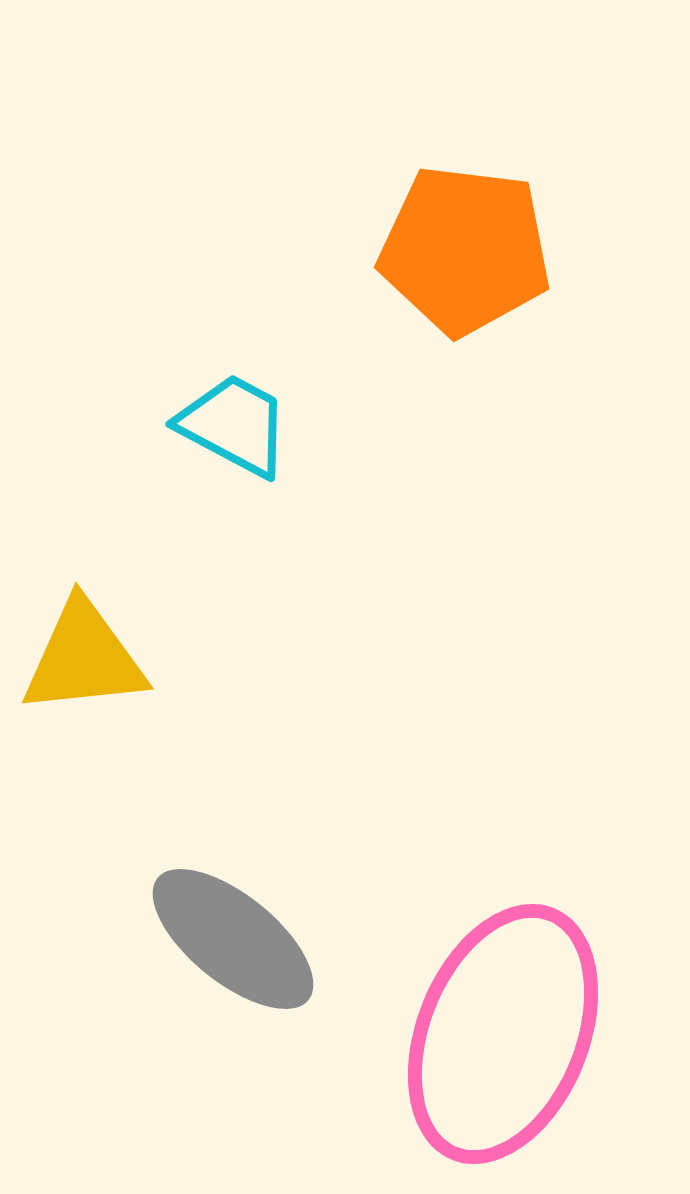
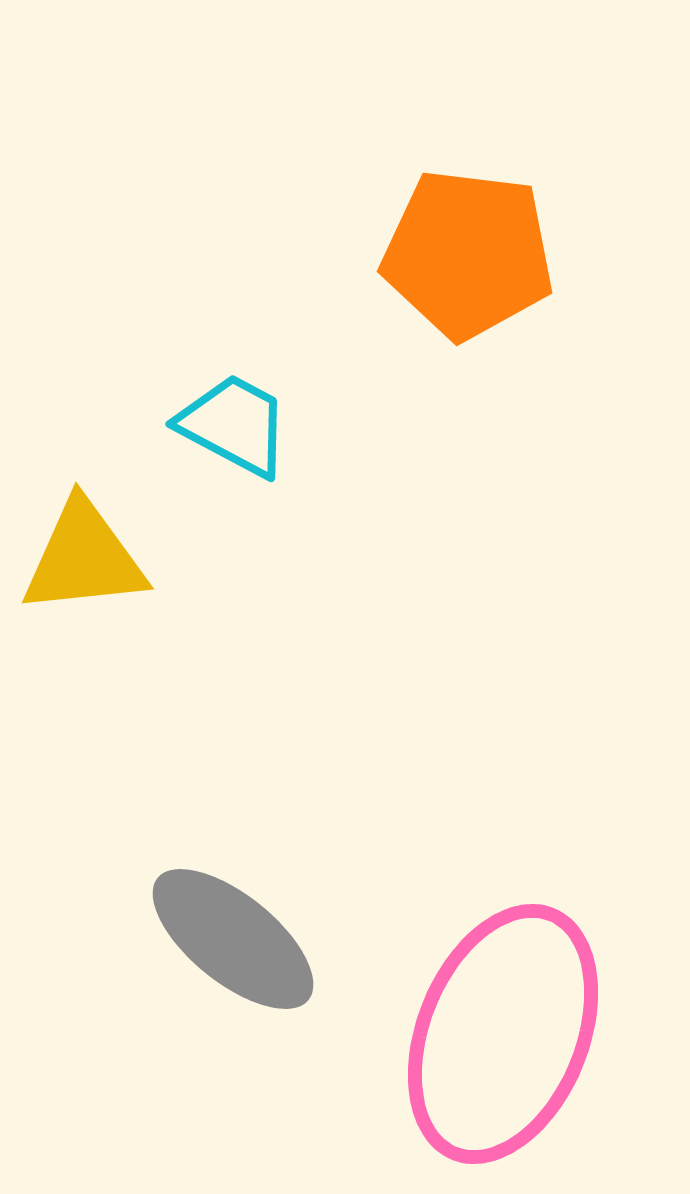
orange pentagon: moved 3 px right, 4 px down
yellow triangle: moved 100 px up
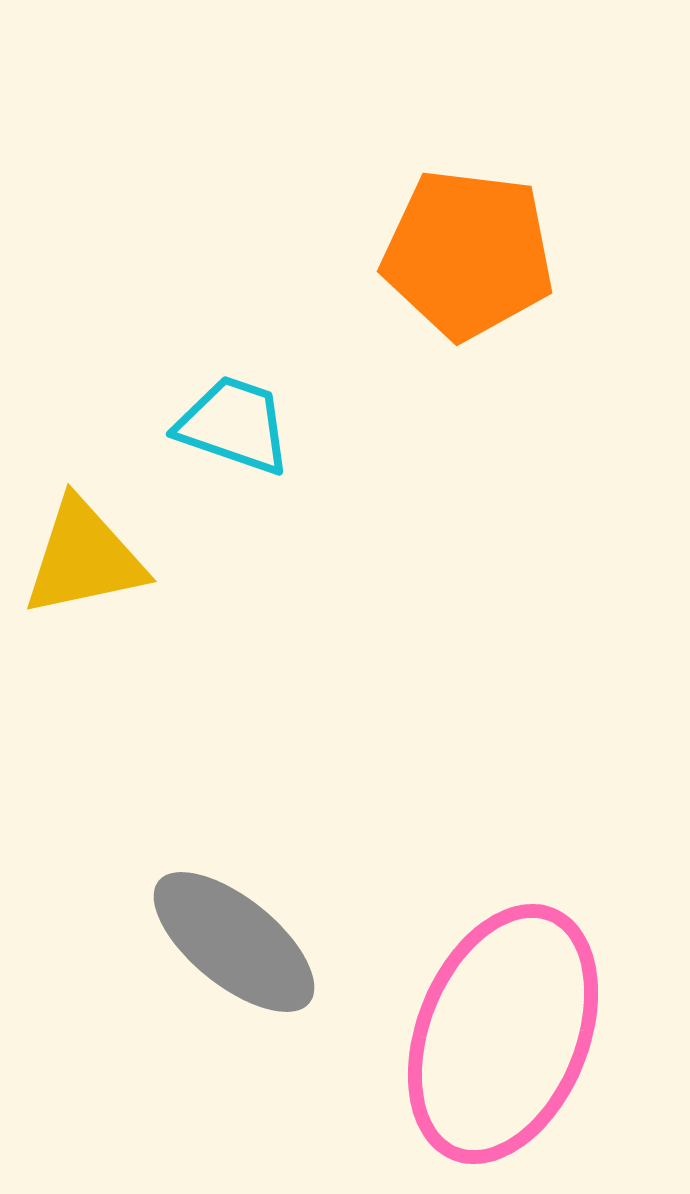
cyan trapezoid: rotated 9 degrees counterclockwise
yellow triangle: rotated 6 degrees counterclockwise
gray ellipse: moved 1 px right, 3 px down
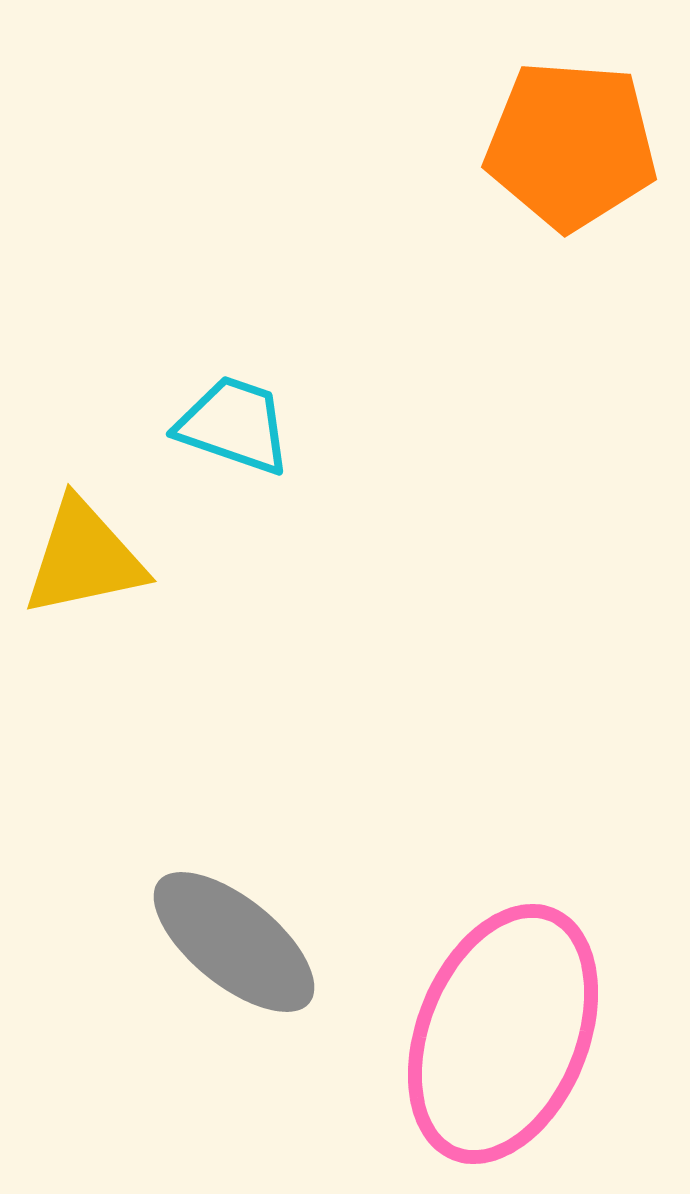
orange pentagon: moved 103 px right, 109 px up; rotated 3 degrees counterclockwise
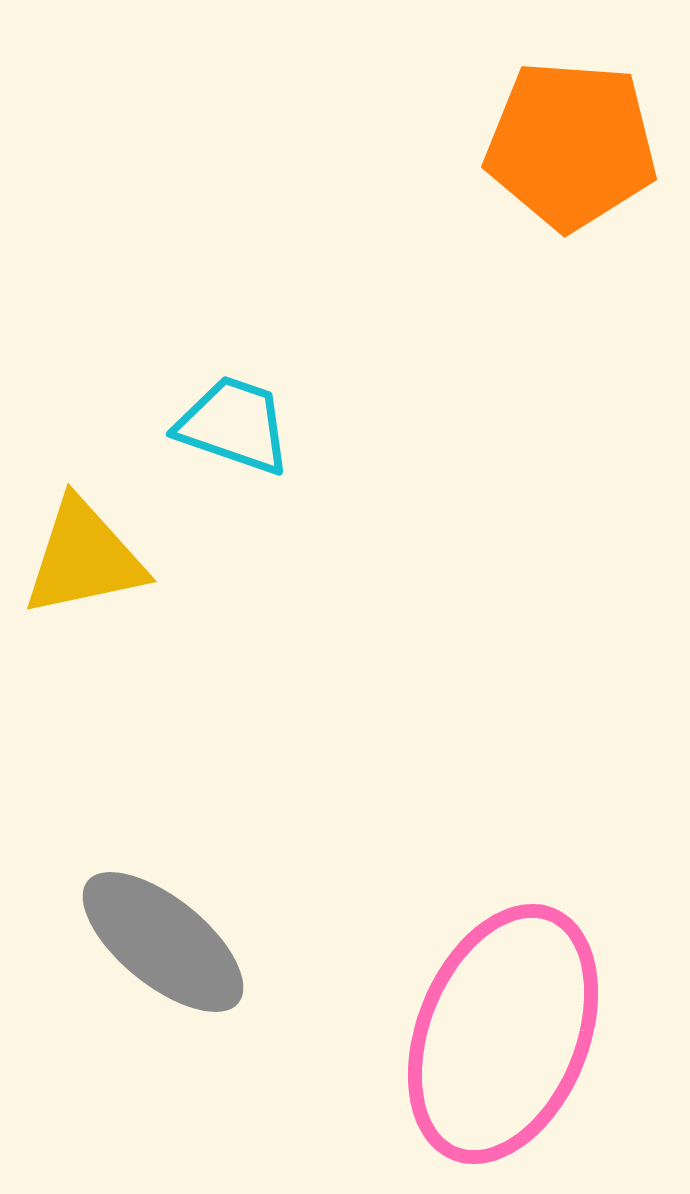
gray ellipse: moved 71 px left
